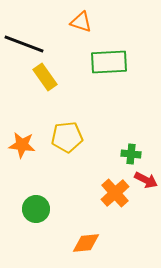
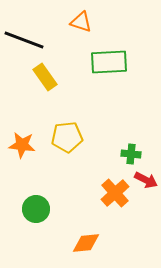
black line: moved 4 px up
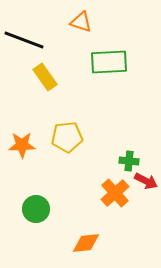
orange star: rotated 8 degrees counterclockwise
green cross: moved 2 px left, 7 px down
red arrow: moved 1 px down
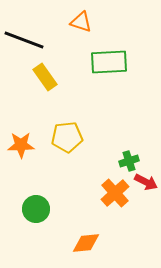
orange star: moved 1 px left
green cross: rotated 24 degrees counterclockwise
red arrow: moved 1 px down
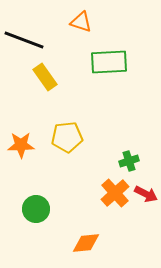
red arrow: moved 12 px down
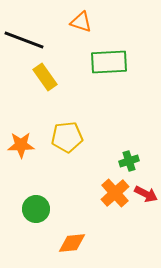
orange diamond: moved 14 px left
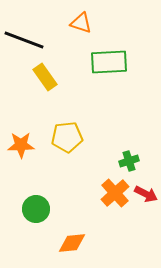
orange triangle: moved 1 px down
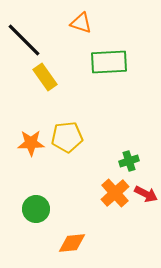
black line: rotated 24 degrees clockwise
orange star: moved 10 px right, 2 px up
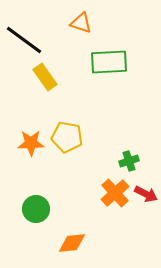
black line: rotated 9 degrees counterclockwise
yellow pentagon: rotated 16 degrees clockwise
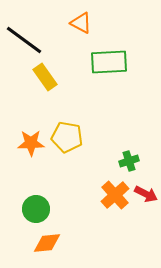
orange triangle: rotated 10 degrees clockwise
orange cross: moved 2 px down
orange diamond: moved 25 px left
